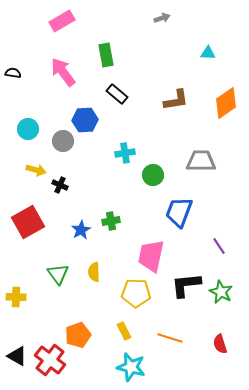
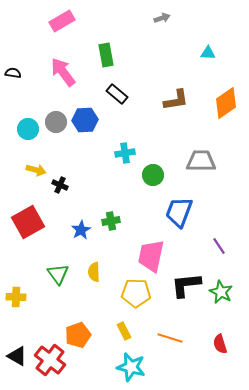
gray circle: moved 7 px left, 19 px up
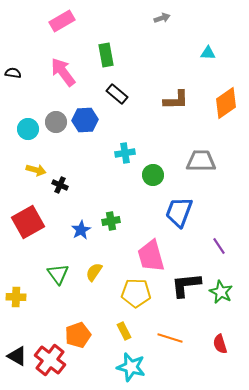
brown L-shape: rotated 8 degrees clockwise
pink trapezoid: rotated 28 degrees counterclockwise
yellow semicircle: rotated 36 degrees clockwise
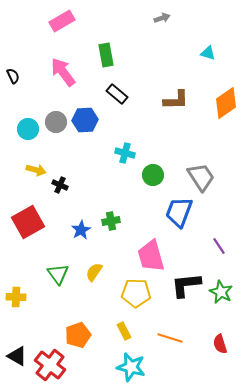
cyan triangle: rotated 14 degrees clockwise
black semicircle: moved 3 px down; rotated 56 degrees clockwise
cyan cross: rotated 24 degrees clockwise
gray trapezoid: moved 16 px down; rotated 56 degrees clockwise
red cross: moved 5 px down
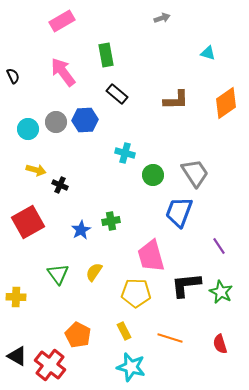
gray trapezoid: moved 6 px left, 4 px up
orange pentagon: rotated 25 degrees counterclockwise
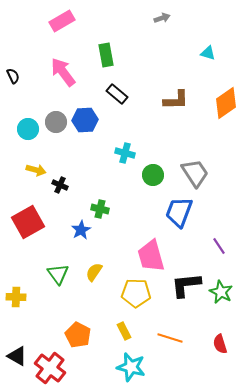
green cross: moved 11 px left, 12 px up; rotated 24 degrees clockwise
red cross: moved 3 px down
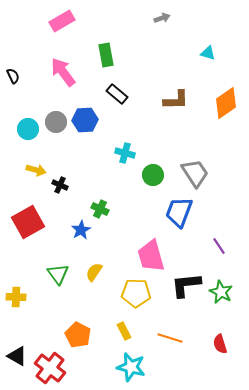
green cross: rotated 12 degrees clockwise
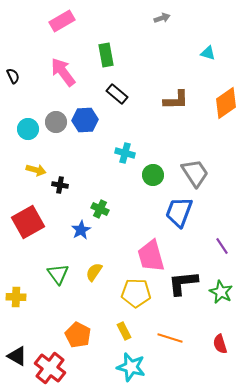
black cross: rotated 14 degrees counterclockwise
purple line: moved 3 px right
black L-shape: moved 3 px left, 2 px up
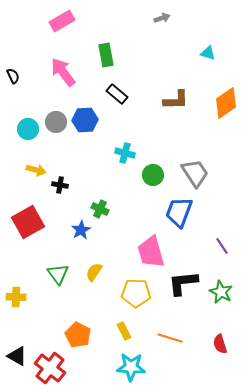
pink trapezoid: moved 4 px up
cyan star: rotated 12 degrees counterclockwise
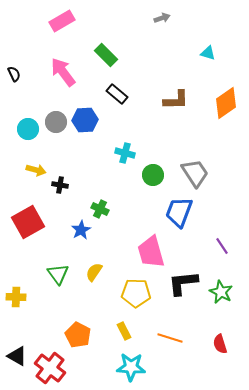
green rectangle: rotated 35 degrees counterclockwise
black semicircle: moved 1 px right, 2 px up
